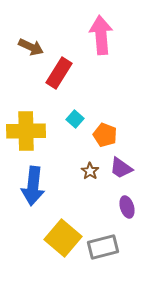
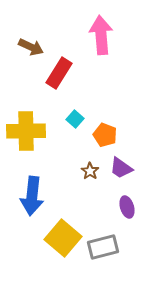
blue arrow: moved 1 px left, 10 px down
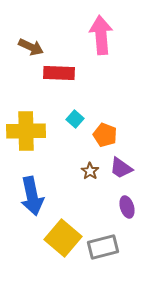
red rectangle: rotated 60 degrees clockwise
blue arrow: rotated 18 degrees counterclockwise
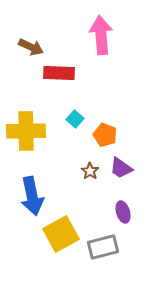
purple ellipse: moved 4 px left, 5 px down
yellow square: moved 2 px left, 4 px up; rotated 21 degrees clockwise
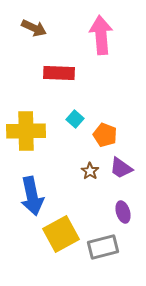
brown arrow: moved 3 px right, 19 px up
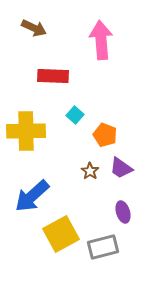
pink arrow: moved 5 px down
red rectangle: moved 6 px left, 3 px down
cyan square: moved 4 px up
blue arrow: rotated 60 degrees clockwise
